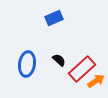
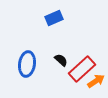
black semicircle: moved 2 px right
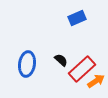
blue rectangle: moved 23 px right
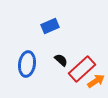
blue rectangle: moved 27 px left, 8 px down
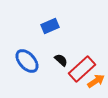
blue ellipse: moved 3 px up; rotated 50 degrees counterclockwise
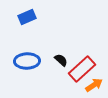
blue rectangle: moved 23 px left, 9 px up
blue ellipse: rotated 50 degrees counterclockwise
orange arrow: moved 2 px left, 4 px down
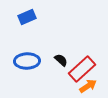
orange arrow: moved 6 px left, 1 px down
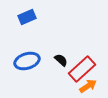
blue ellipse: rotated 15 degrees counterclockwise
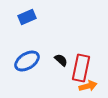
blue ellipse: rotated 15 degrees counterclockwise
red rectangle: moved 1 px left, 1 px up; rotated 36 degrees counterclockwise
orange arrow: rotated 18 degrees clockwise
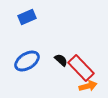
red rectangle: rotated 56 degrees counterclockwise
